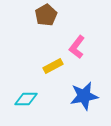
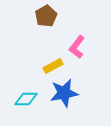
brown pentagon: moved 1 px down
blue star: moved 20 px left, 3 px up
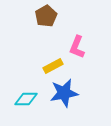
pink L-shape: rotated 15 degrees counterclockwise
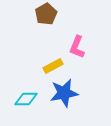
brown pentagon: moved 2 px up
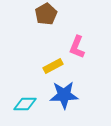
blue star: moved 2 px down; rotated 8 degrees clockwise
cyan diamond: moved 1 px left, 5 px down
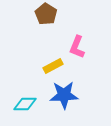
brown pentagon: rotated 10 degrees counterclockwise
